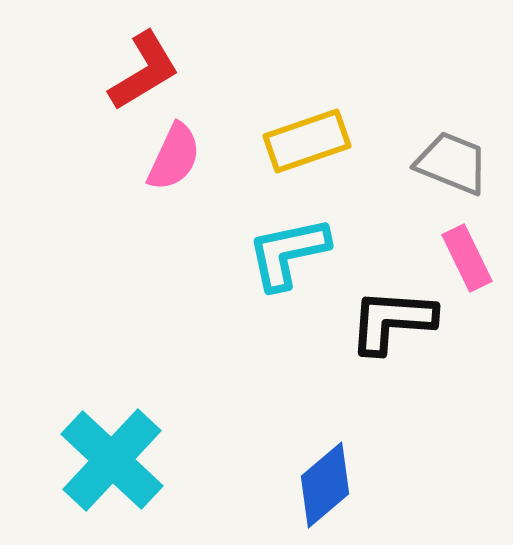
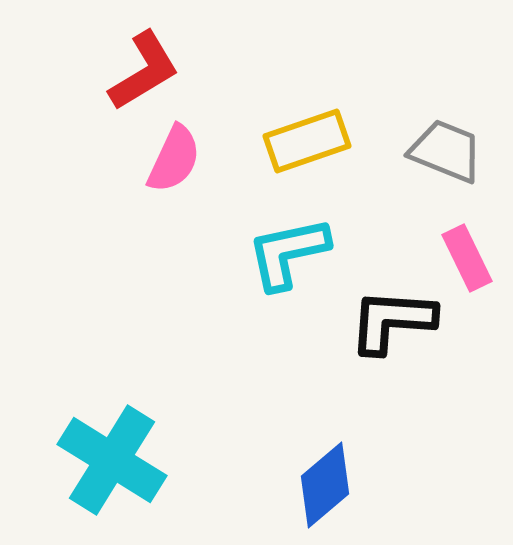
pink semicircle: moved 2 px down
gray trapezoid: moved 6 px left, 12 px up
cyan cross: rotated 11 degrees counterclockwise
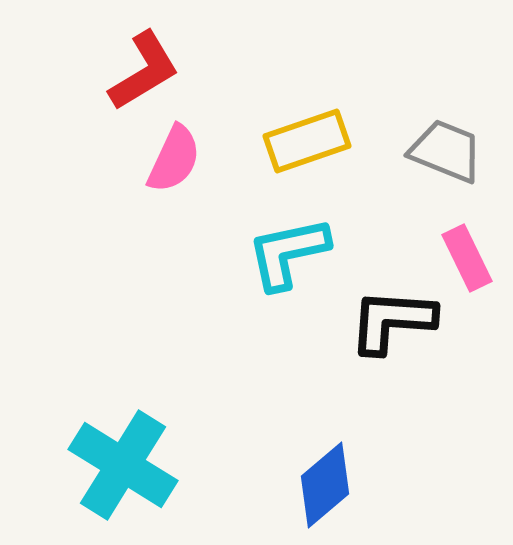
cyan cross: moved 11 px right, 5 px down
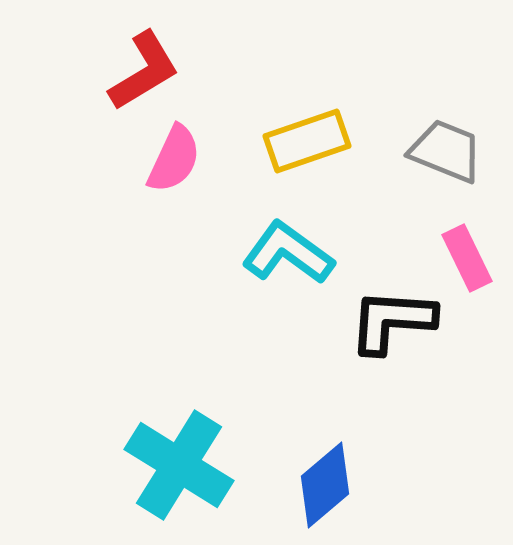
cyan L-shape: rotated 48 degrees clockwise
cyan cross: moved 56 px right
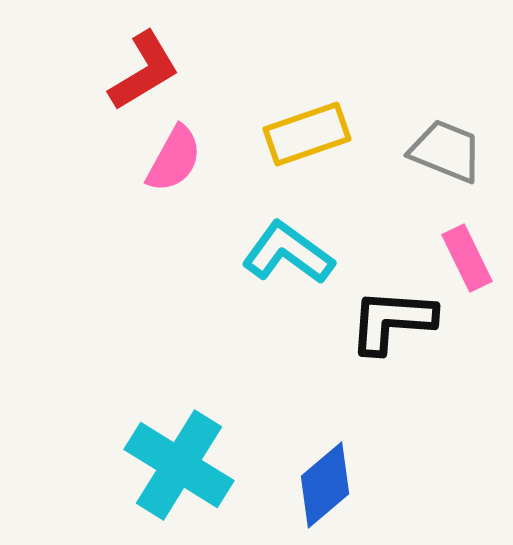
yellow rectangle: moved 7 px up
pink semicircle: rotated 4 degrees clockwise
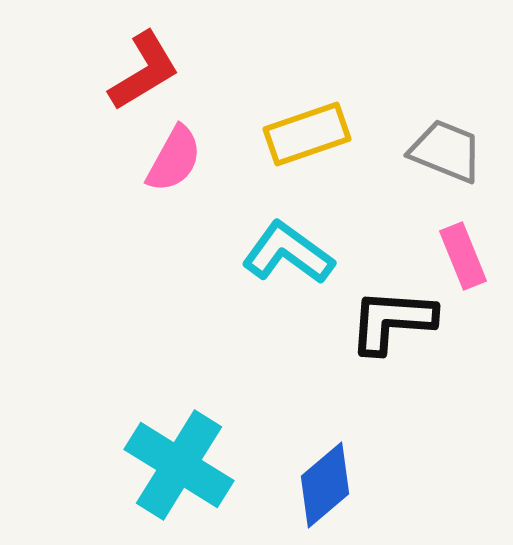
pink rectangle: moved 4 px left, 2 px up; rotated 4 degrees clockwise
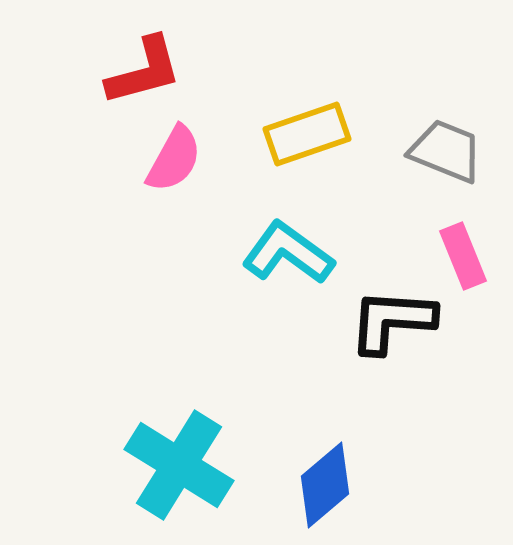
red L-shape: rotated 16 degrees clockwise
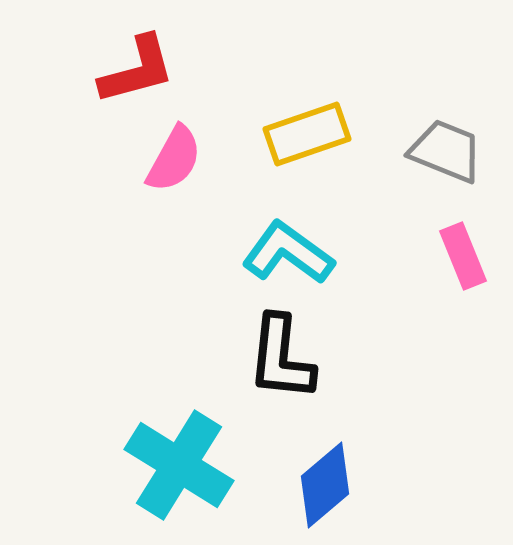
red L-shape: moved 7 px left, 1 px up
black L-shape: moved 111 px left, 37 px down; rotated 88 degrees counterclockwise
